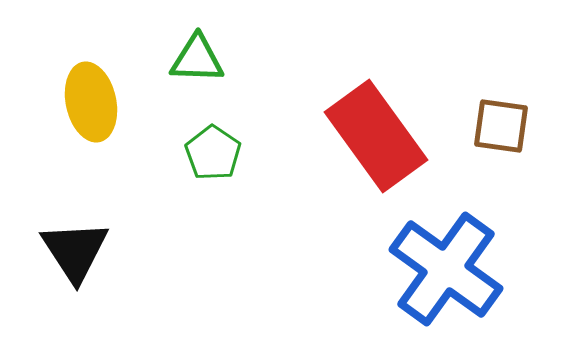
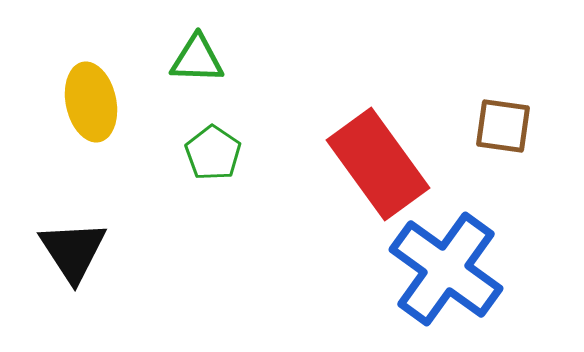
brown square: moved 2 px right
red rectangle: moved 2 px right, 28 px down
black triangle: moved 2 px left
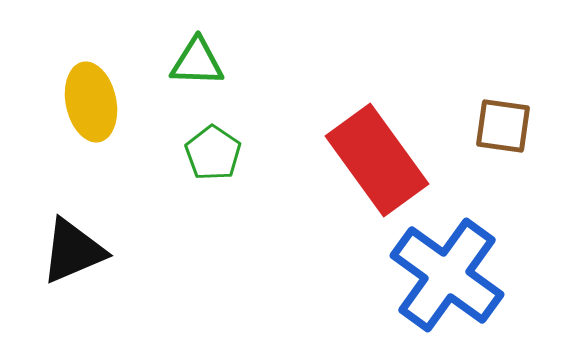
green triangle: moved 3 px down
red rectangle: moved 1 px left, 4 px up
black triangle: rotated 40 degrees clockwise
blue cross: moved 1 px right, 6 px down
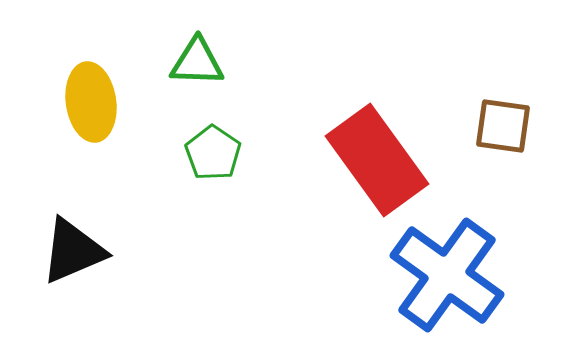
yellow ellipse: rotated 4 degrees clockwise
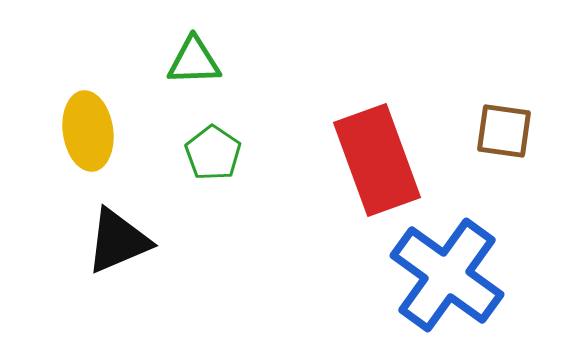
green triangle: moved 3 px left, 1 px up; rotated 4 degrees counterclockwise
yellow ellipse: moved 3 px left, 29 px down
brown square: moved 1 px right, 5 px down
red rectangle: rotated 16 degrees clockwise
black triangle: moved 45 px right, 10 px up
